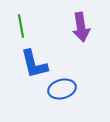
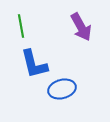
purple arrow: rotated 20 degrees counterclockwise
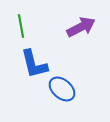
purple arrow: rotated 88 degrees counterclockwise
blue ellipse: rotated 56 degrees clockwise
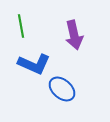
purple arrow: moved 7 px left, 8 px down; rotated 104 degrees clockwise
blue L-shape: rotated 52 degrees counterclockwise
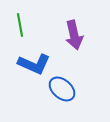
green line: moved 1 px left, 1 px up
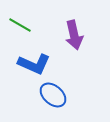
green line: rotated 50 degrees counterclockwise
blue ellipse: moved 9 px left, 6 px down
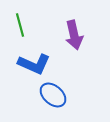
green line: rotated 45 degrees clockwise
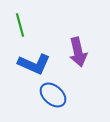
purple arrow: moved 4 px right, 17 px down
